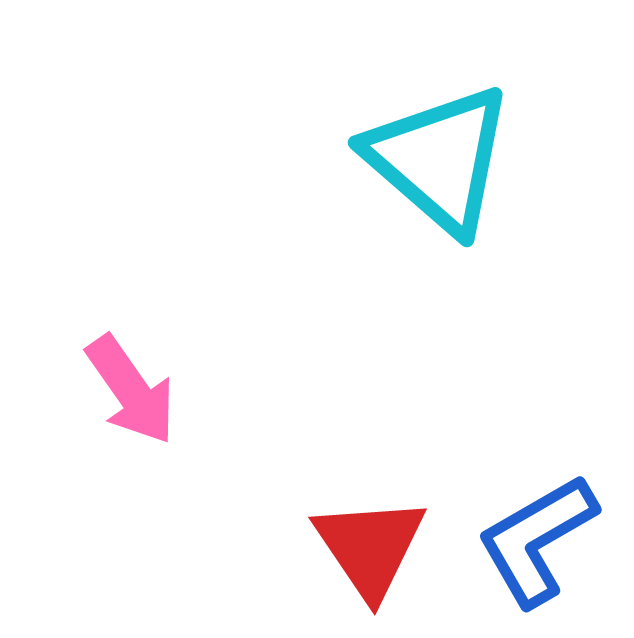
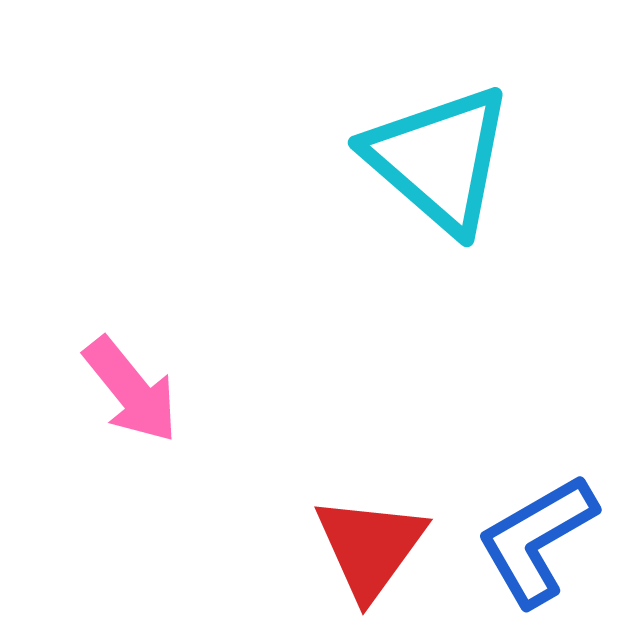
pink arrow: rotated 4 degrees counterclockwise
red triangle: rotated 10 degrees clockwise
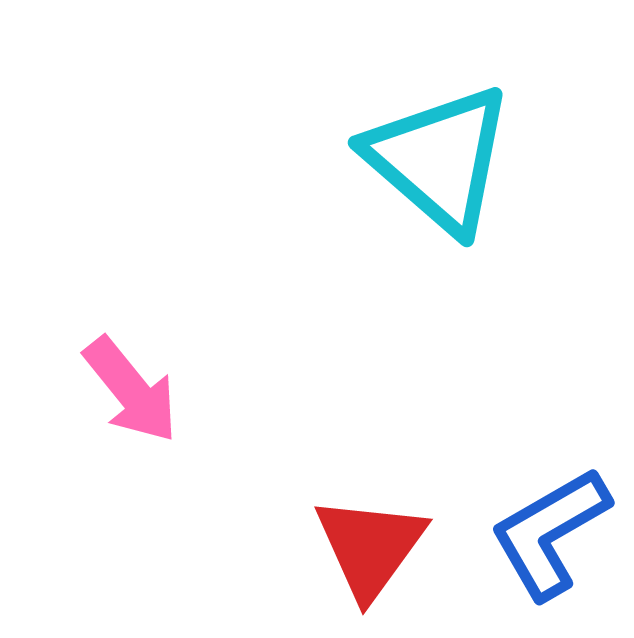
blue L-shape: moved 13 px right, 7 px up
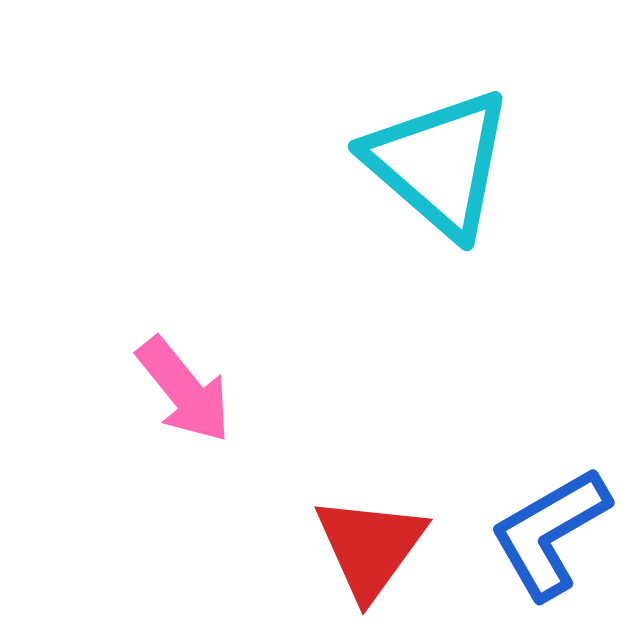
cyan triangle: moved 4 px down
pink arrow: moved 53 px right
